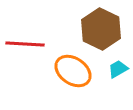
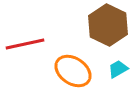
brown hexagon: moved 7 px right, 4 px up
red line: rotated 15 degrees counterclockwise
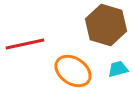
brown hexagon: moved 2 px left; rotated 9 degrees counterclockwise
cyan trapezoid: rotated 15 degrees clockwise
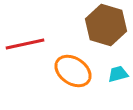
cyan trapezoid: moved 5 px down
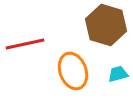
orange ellipse: rotated 36 degrees clockwise
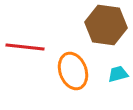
brown hexagon: rotated 9 degrees counterclockwise
red line: moved 3 px down; rotated 18 degrees clockwise
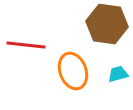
brown hexagon: moved 1 px right, 1 px up
red line: moved 1 px right, 2 px up
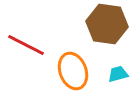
red line: rotated 21 degrees clockwise
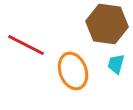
cyan trapezoid: moved 2 px left, 10 px up; rotated 60 degrees counterclockwise
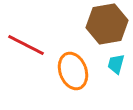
brown hexagon: rotated 18 degrees counterclockwise
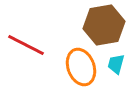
brown hexagon: moved 3 px left, 1 px down
orange ellipse: moved 8 px right, 4 px up
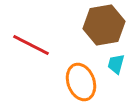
red line: moved 5 px right
orange ellipse: moved 15 px down
